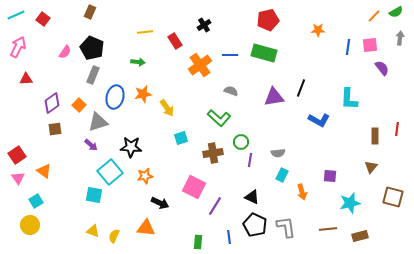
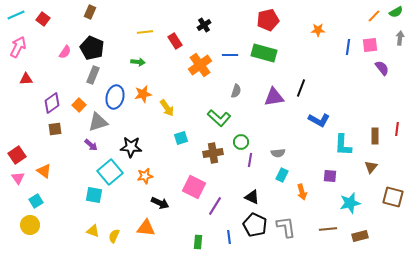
gray semicircle at (231, 91): moved 5 px right; rotated 88 degrees clockwise
cyan L-shape at (349, 99): moved 6 px left, 46 px down
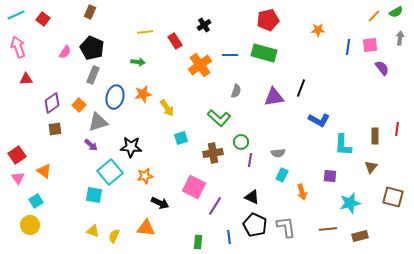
pink arrow at (18, 47): rotated 45 degrees counterclockwise
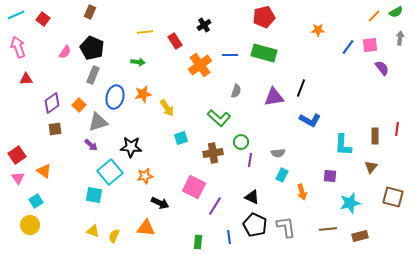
red pentagon at (268, 20): moved 4 px left, 3 px up
blue line at (348, 47): rotated 28 degrees clockwise
blue L-shape at (319, 120): moved 9 px left
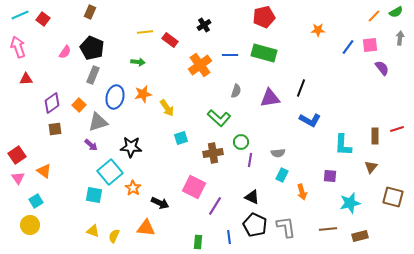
cyan line at (16, 15): moved 4 px right
red rectangle at (175, 41): moved 5 px left, 1 px up; rotated 21 degrees counterclockwise
purple triangle at (274, 97): moved 4 px left, 1 px down
red line at (397, 129): rotated 64 degrees clockwise
orange star at (145, 176): moved 12 px left, 12 px down; rotated 28 degrees counterclockwise
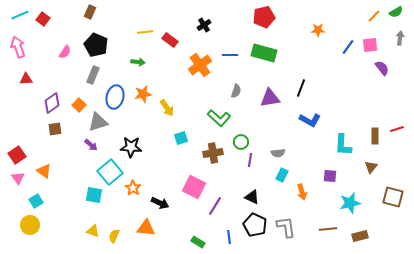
black pentagon at (92, 48): moved 4 px right, 3 px up
green rectangle at (198, 242): rotated 64 degrees counterclockwise
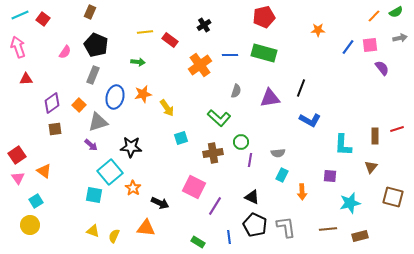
gray arrow at (400, 38): rotated 72 degrees clockwise
orange arrow at (302, 192): rotated 14 degrees clockwise
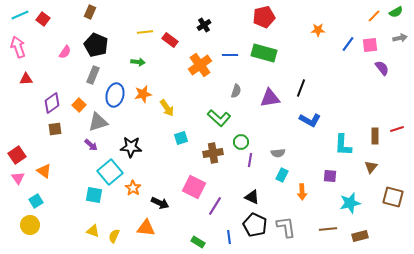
blue line at (348, 47): moved 3 px up
blue ellipse at (115, 97): moved 2 px up
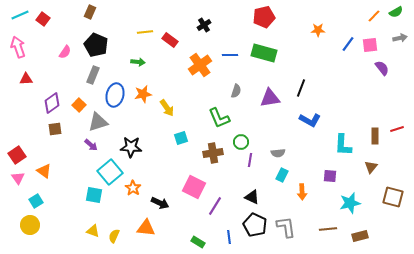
green L-shape at (219, 118): rotated 25 degrees clockwise
